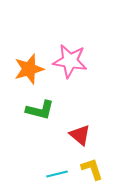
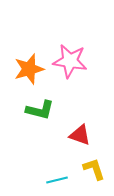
red triangle: rotated 20 degrees counterclockwise
yellow L-shape: moved 2 px right
cyan line: moved 6 px down
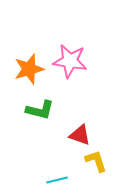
yellow L-shape: moved 2 px right, 8 px up
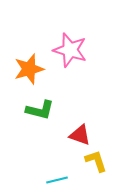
pink star: moved 11 px up; rotated 8 degrees clockwise
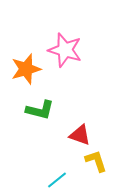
pink star: moved 5 px left
orange star: moved 3 px left
cyan line: rotated 25 degrees counterclockwise
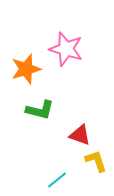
pink star: moved 1 px right, 1 px up
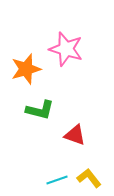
red triangle: moved 5 px left
yellow L-shape: moved 7 px left, 17 px down; rotated 20 degrees counterclockwise
cyan line: rotated 20 degrees clockwise
